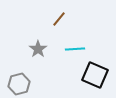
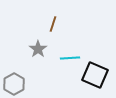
brown line: moved 6 px left, 5 px down; rotated 21 degrees counterclockwise
cyan line: moved 5 px left, 9 px down
gray hexagon: moved 5 px left; rotated 15 degrees counterclockwise
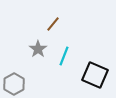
brown line: rotated 21 degrees clockwise
cyan line: moved 6 px left, 2 px up; rotated 66 degrees counterclockwise
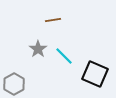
brown line: moved 4 px up; rotated 42 degrees clockwise
cyan line: rotated 66 degrees counterclockwise
black square: moved 1 px up
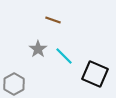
brown line: rotated 28 degrees clockwise
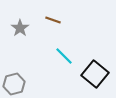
gray star: moved 18 px left, 21 px up
black square: rotated 16 degrees clockwise
gray hexagon: rotated 15 degrees clockwise
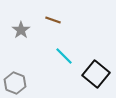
gray star: moved 1 px right, 2 px down
black square: moved 1 px right
gray hexagon: moved 1 px right, 1 px up; rotated 25 degrees counterclockwise
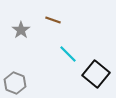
cyan line: moved 4 px right, 2 px up
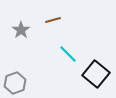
brown line: rotated 35 degrees counterclockwise
gray hexagon: rotated 20 degrees clockwise
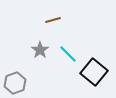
gray star: moved 19 px right, 20 px down
black square: moved 2 px left, 2 px up
